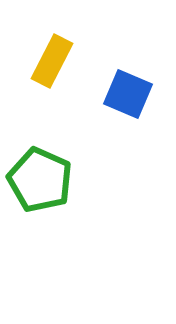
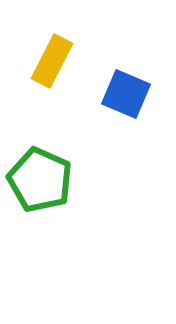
blue square: moved 2 px left
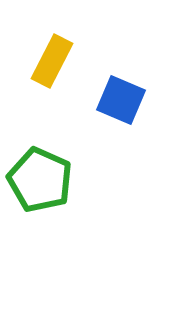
blue square: moved 5 px left, 6 px down
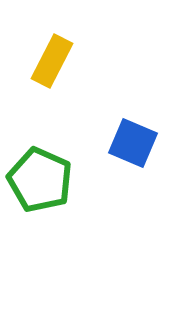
blue square: moved 12 px right, 43 px down
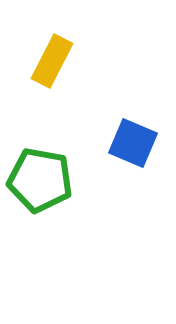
green pentagon: rotated 14 degrees counterclockwise
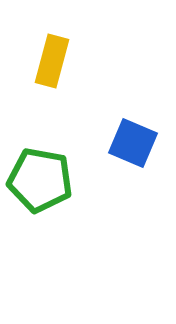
yellow rectangle: rotated 12 degrees counterclockwise
